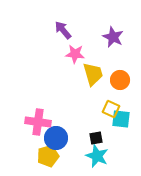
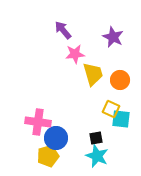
pink star: rotated 12 degrees counterclockwise
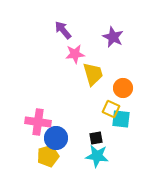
orange circle: moved 3 px right, 8 px down
cyan star: rotated 15 degrees counterclockwise
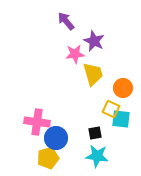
purple arrow: moved 3 px right, 9 px up
purple star: moved 19 px left, 4 px down
pink cross: moved 1 px left
black square: moved 1 px left, 5 px up
yellow pentagon: moved 2 px down
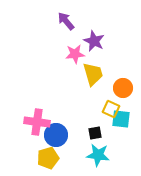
blue circle: moved 3 px up
cyan star: moved 1 px right, 1 px up
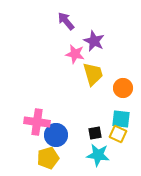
pink star: rotated 18 degrees clockwise
yellow square: moved 7 px right, 25 px down
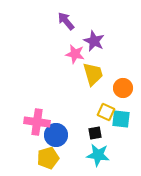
yellow square: moved 12 px left, 22 px up
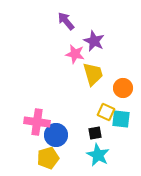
cyan star: rotated 20 degrees clockwise
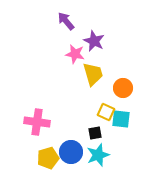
blue circle: moved 15 px right, 17 px down
cyan star: rotated 25 degrees clockwise
